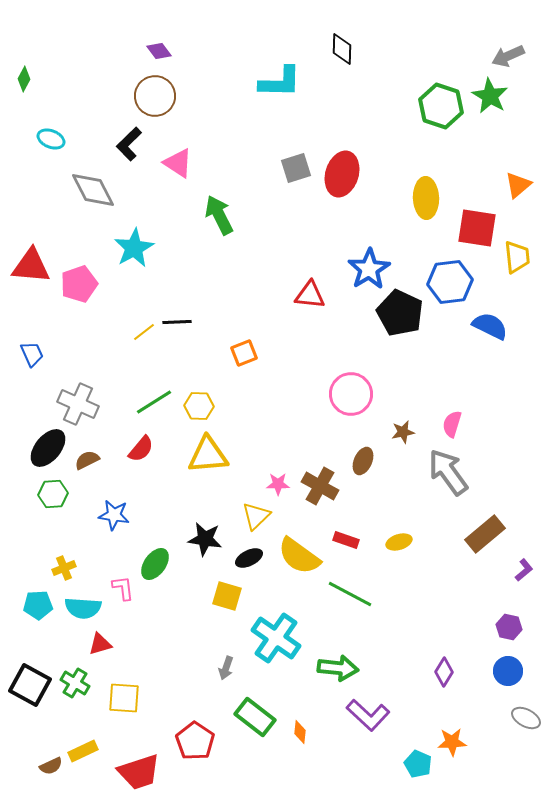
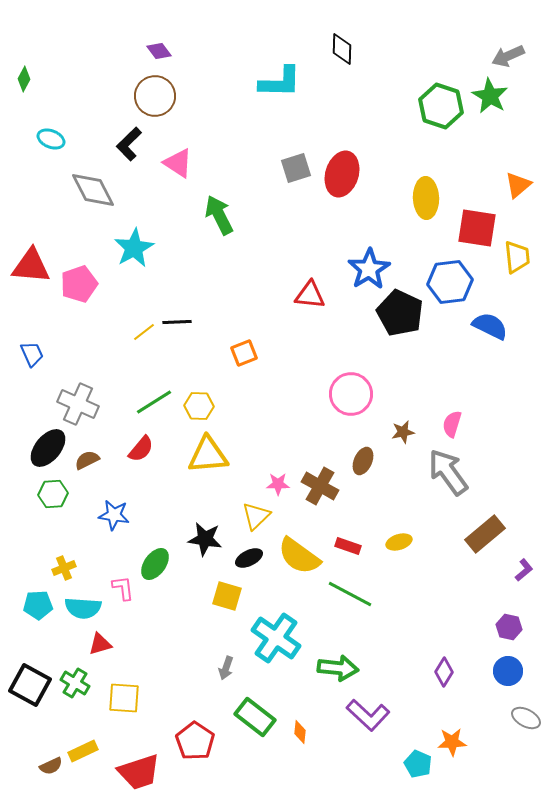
red rectangle at (346, 540): moved 2 px right, 6 px down
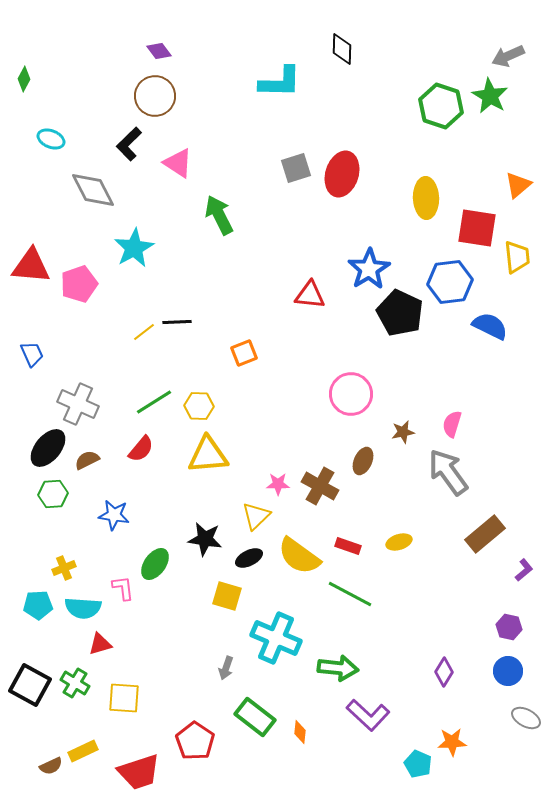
cyan cross at (276, 638): rotated 12 degrees counterclockwise
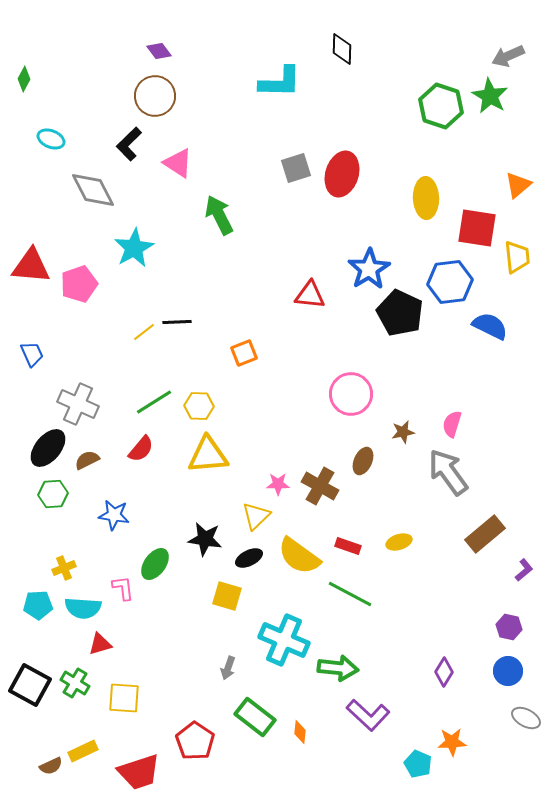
cyan cross at (276, 638): moved 8 px right, 2 px down
gray arrow at (226, 668): moved 2 px right
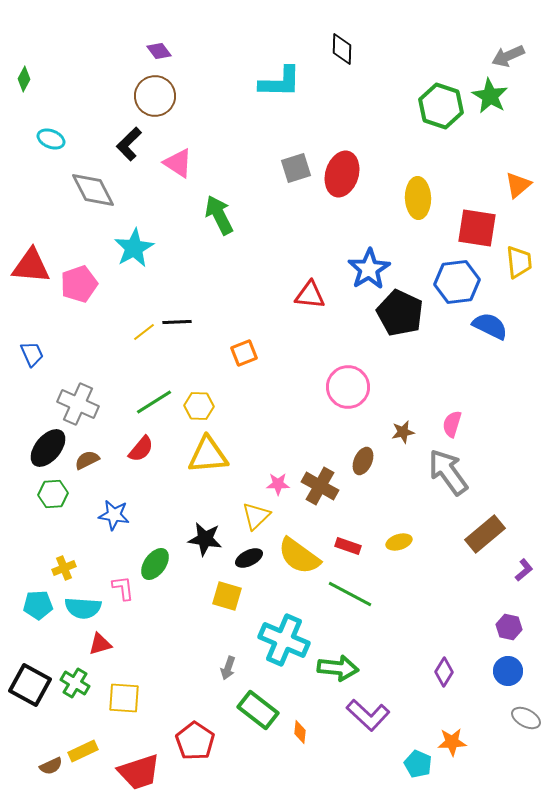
yellow ellipse at (426, 198): moved 8 px left
yellow trapezoid at (517, 257): moved 2 px right, 5 px down
blue hexagon at (450, 282): moved 7 px right
pink circle at (351, 394): moved 3 px left, 7 px up
green rectangle at (255, 717): moved 3 px right, 7 px up
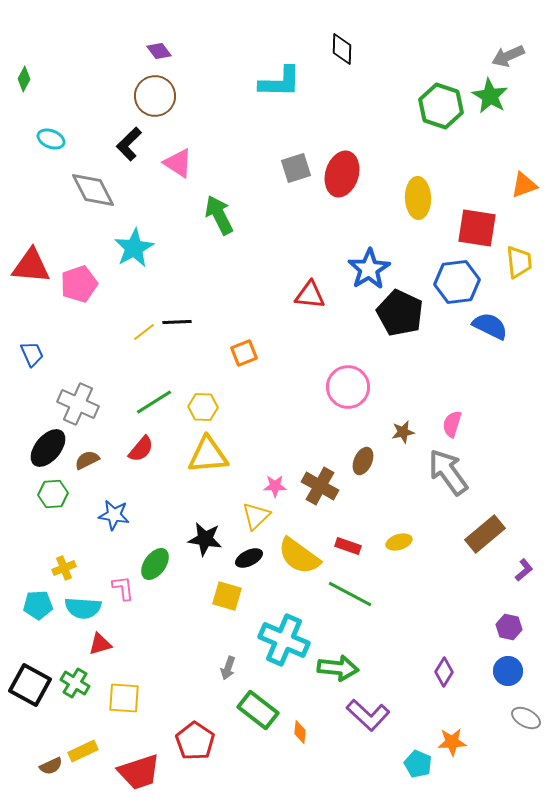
orange triangle at (518, 185): moved 6 px right; rotated 20 degrees clockwise
yellow hexagon at (199, 406): moved 4 px right, 1 px down
pink star at (278, 484): moved 3 px left, 2 px down
